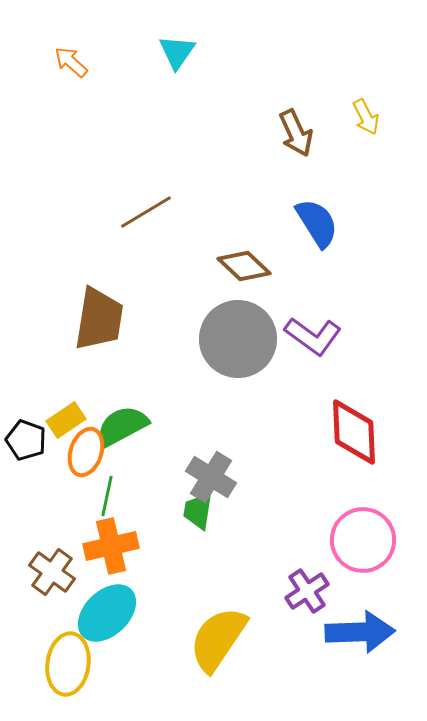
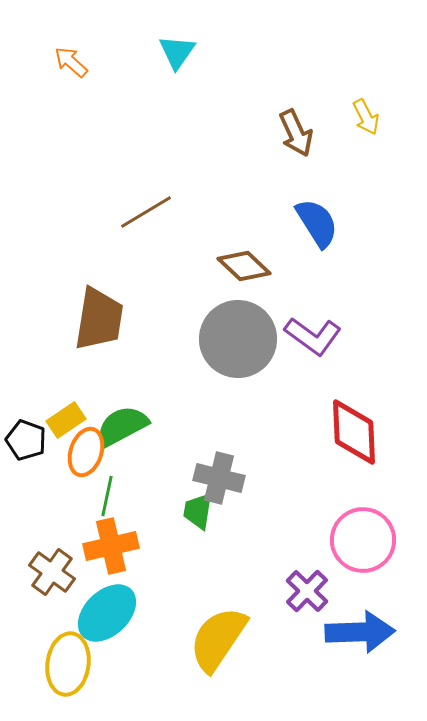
gray cross: moved 8 px right, 1 px down; rotated 18 degrees counterclockwise
purple cross: rotated 12 degrees counterclockwise
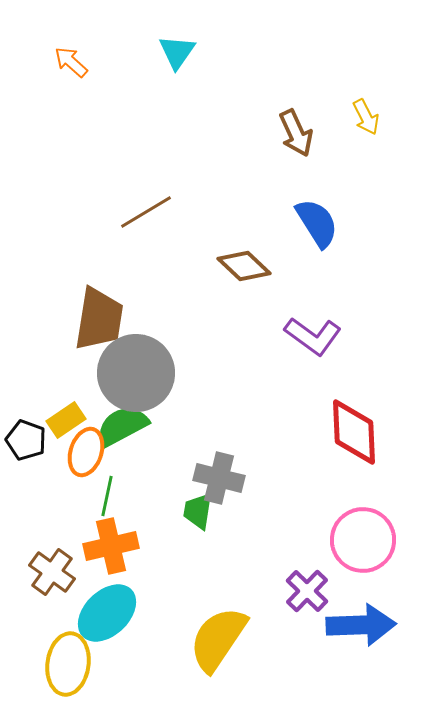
gray circle: moved 102 px left, 34 px down
blue arrow: moved 1 px right, 7 px up
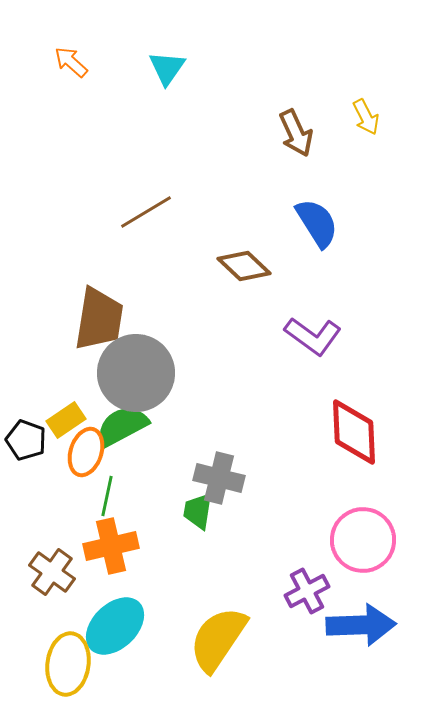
cyan triangle: moved 10 px left, 16 px down
purple cross: rotated 18 degrees clockwise
cyan ellipse: moved 8 px right, 13 px down
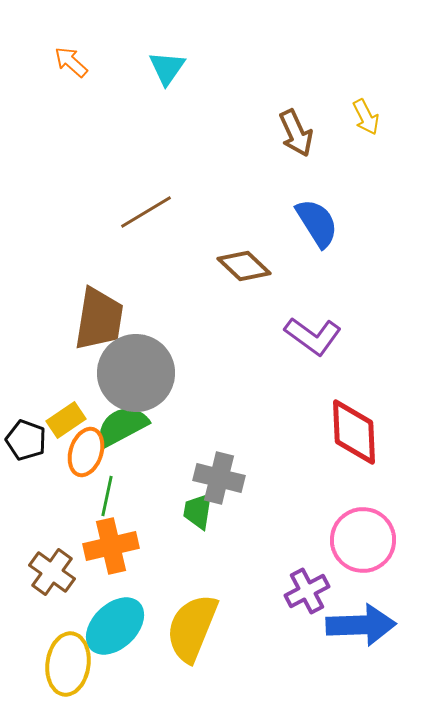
yellow semicircle: moved 26 px left, 11 px up; rotated 12 degrees counterclockwise
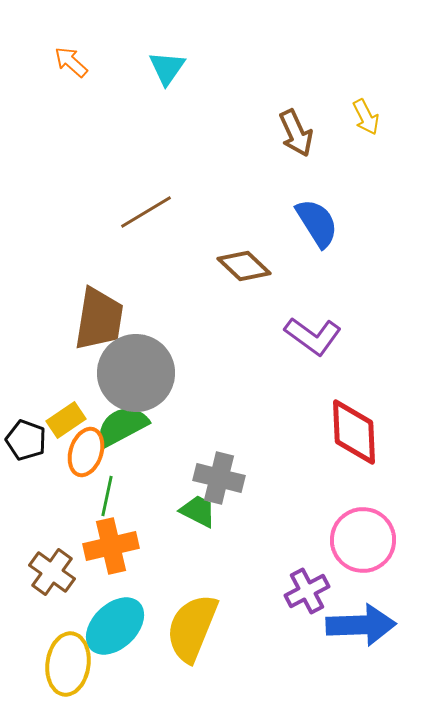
green trapezoid: rotated 108 degrees clockwise
